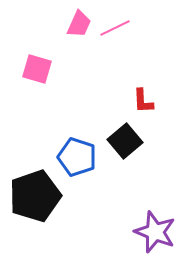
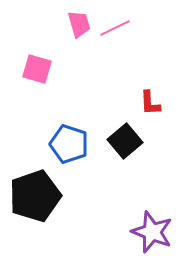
pink trapezoid: rotated 40 degrees counterclockwise
red L-shape: moved 7 px right, 2 px down
blue pentagon: moved 8 px left, 13 px up
purple star: moved 3 px left
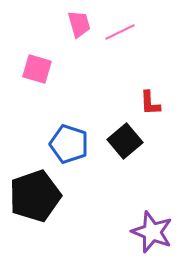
pink line: moved 5 px right, 4 px down
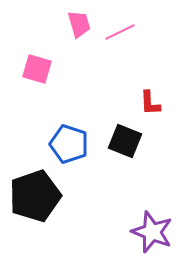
black square: rotated 28 degrees counterclockwise
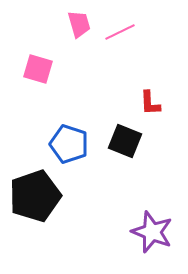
pink square: moved 1 px right
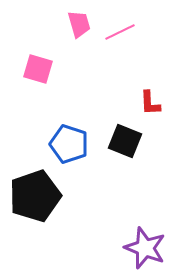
purple star: moved 7 px left, 16 px down
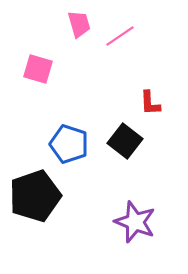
pink line: moved 4 px down; rotated 8 degrees counterclockwise
black square: rotated 16 degrees clockwise
purple star: moved 10 px left, 26 px up
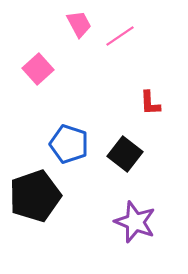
pink trapezoid: rotated 12 degrees counterclockwise
pink square: rotated 32 degrees clockwise
black square: moved 13 px down
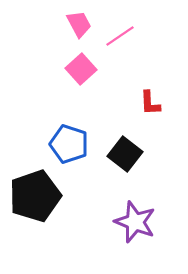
pink square: moved 43 px right
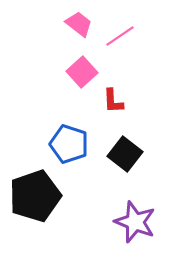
pink trapezoid: rotated 24 degrees counterclockwise
pink square: moved 1 px right, 3 px down
red L-shape: moved 37 px left, 2 px up
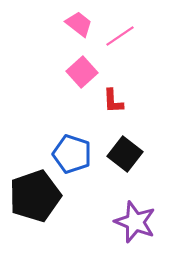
blue pentagon: moved 3 px right, 10 px down
